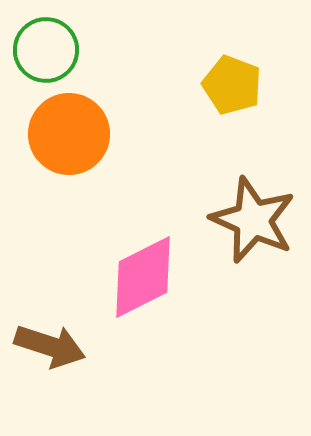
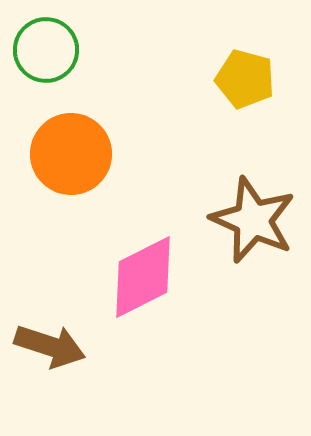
yellow pentagon: moved 13 px right, 6 px up; rotated 6 degrees counterclockwise
orange circle: moved 2 px right, 20 px down
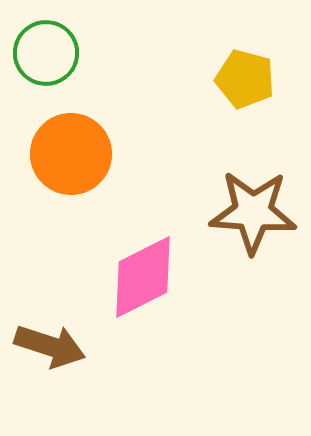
green circle: moved 3 px down
brown star: moved 8 px up; rotated 20 degrees counterclockwise
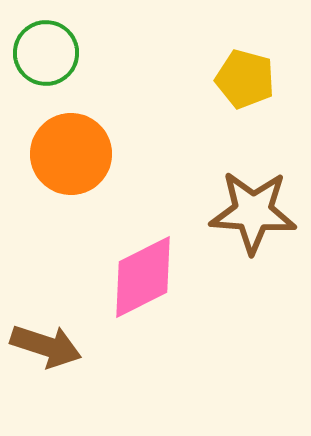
brown arrow: moved 4 px left
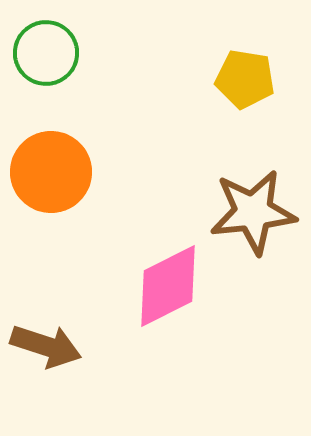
yellow pentagon: rotated 6 degrees counterclockwise
orange circle: moved 20 px left, 18 px down
brown star: rotated 10 degrees counterclockwise
pink diamond: moved 25 px right, 9 px down
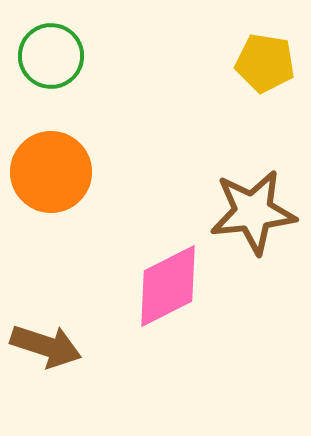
green circle: moved 5 px right, 3 px down
yellow pentagon: moved 20 px right, 16 px up
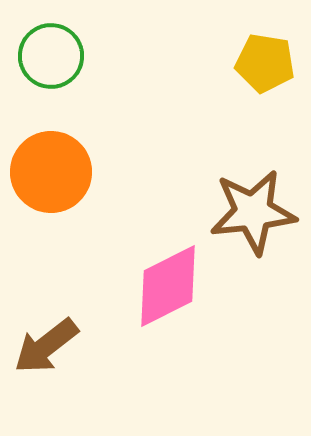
brown arrow: rotated 124 degrees clockwise
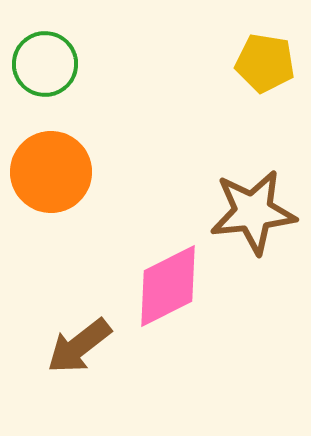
green circle: moved 6 px left, 8 px down
brown arrow: moved 33 px right
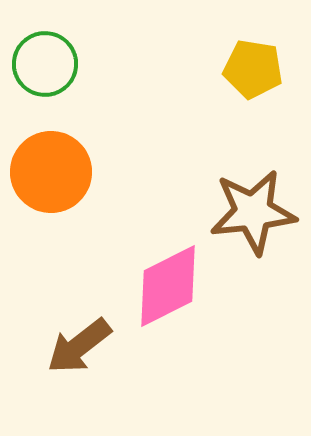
yellow pentagon: moved 12 px left, 6 px down
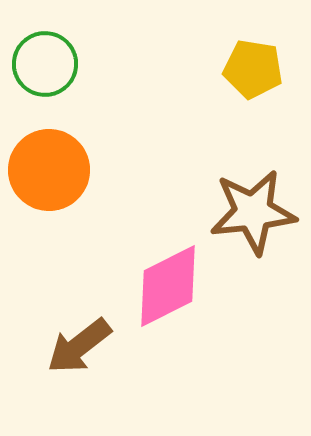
orange circle: moved 2 px left, 2 px up
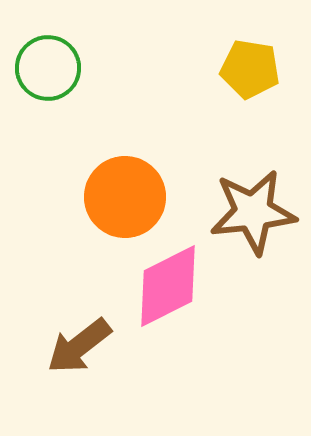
green circle: moved 3 px right, 4 px down
yellow pentagon: moved 3 px left
orange circle: moved 76 px right, 27 px down
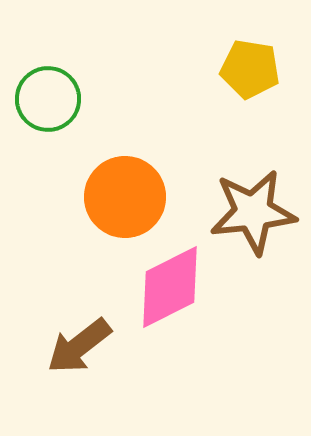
green circle: moved 31 px down
pink diamond: moved 2 px right, 1 px down
